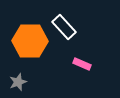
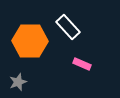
white rectangle: moved 4 px right
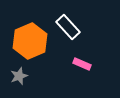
orange hexagon: rotated 24 degrees counterclockwise
gray star: moved 1 px right, 6 px up
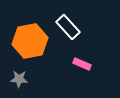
orange hexagon: rotated 12 degrees clockwise
gray star: moved 3 px down; rotated 24 degrees clockwise
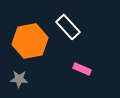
pink rectangle: moved 5 px down
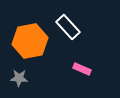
gray star: moved 1 px up
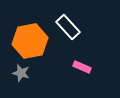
pink rectangle: moved 2 px up
gray star: moved 2 px right, 5 px up; rotated 12 degrees clockwise
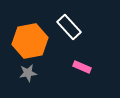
white rectangle: moved 1 px right
gray star: moved 7 px right; rotated 24 degrees counterclockwise
